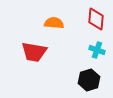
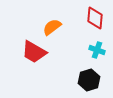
red diamond: moved 1 px left, 1 px up
orange semicircle: moved 2 px left, 4 px down; rotated 42 degrees counterclockwise
red trapezoid: rotated 20 degrees clockwise
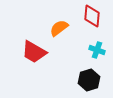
red diamond: moved 3 px left, 2 px up
orange semicircle: moved 7 px right, 1 px down
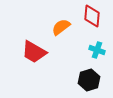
orange semicircle: moved 2 px right, 1 px up
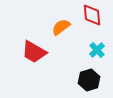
red diamond: moved 1 px up; rotated 10 degrees counterclockwise
cyan cross: rotated 28 degrees clockwise
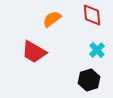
orange semicircle: moved 9 px left, 8 px up
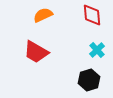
orange semicircle: moved 9 px left, 4 px up; rotated 12 degrees clockwise
red trapezoid: moved 2 px right
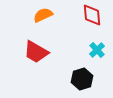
black hexagon: moved 7 px left, 1 px up
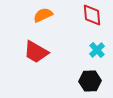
black hexagon: moved 8 px right, 2 px down; rotated 15 degrees clockwise
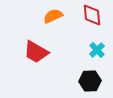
orange semicircle: moved 10 px right, 1 px down
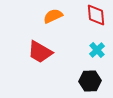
red diamond: moved 4 px right
red trapezoid: moved 4 px right
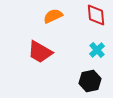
black hexagon: rotated 10 degrees counterclockwise
